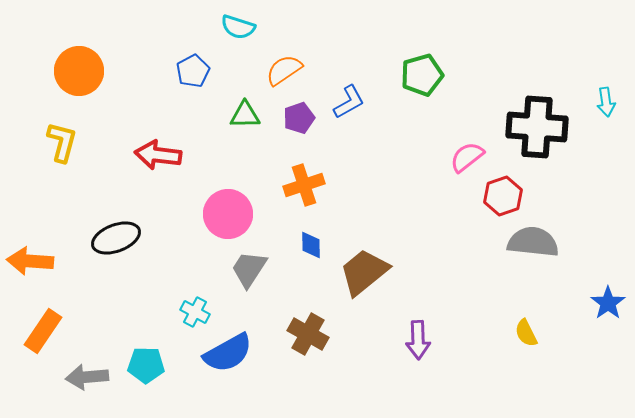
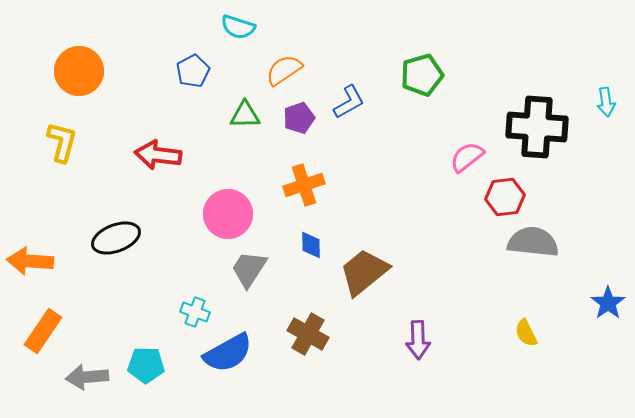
red hexagon: moved 2 px right, 1 px down; rotated 12 degrees clockwise
cyan cross: rotated 8 degrees counterclockwise
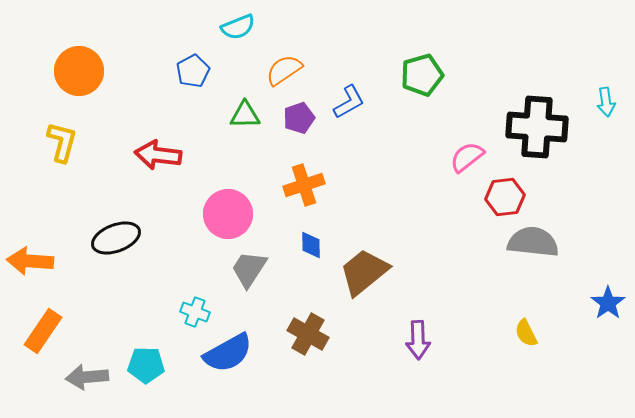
cyan semicircle: rotated 40 degrees counterclockwise
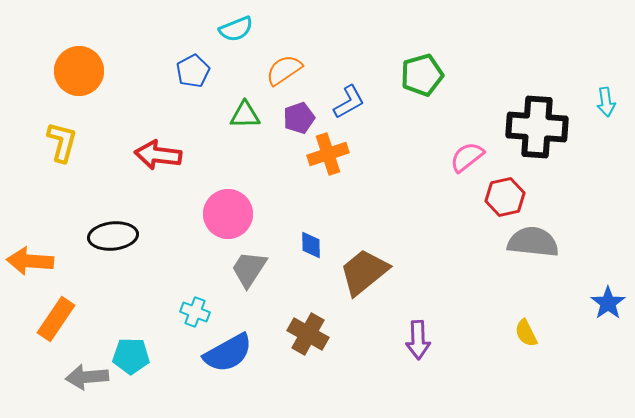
cyan semicircle: moved 2 px left, 2 px down
orange cross: moved 24 px right, 31 px up
red hexagon: rotated 6 degrees counterclockwise
black ellipse: moved 3 px left, 2 px up; rotated 15 degrees clockwise
orange rectangle: moved 13 px right, 12 px up
cyan pentagon: moved 15 px left, 9 px up
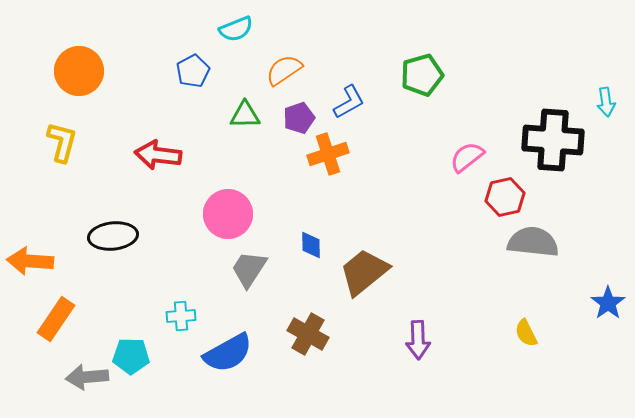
black cross: moved 16 px right, 13 px down
cyan cross: moved 14 px left, 4 px down; rotated 24 degrees counterclockwise
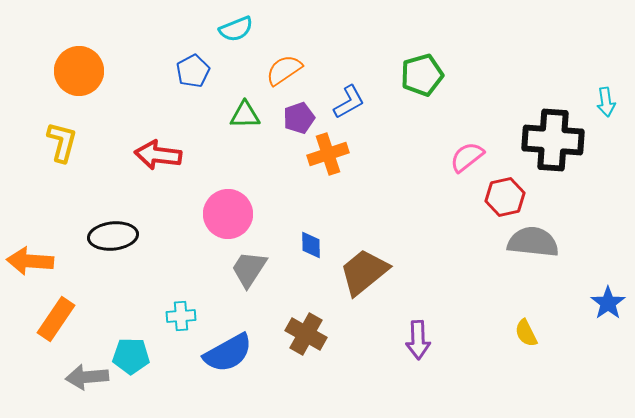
brown cross: moved 2 px left
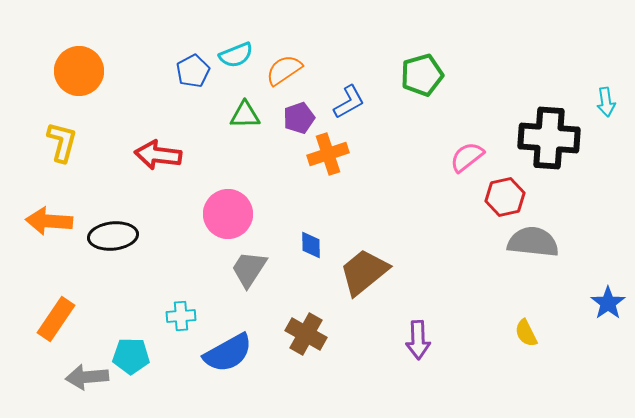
cyan semicircle: moved 26 px down
black cross: moved 4 px left, 2 px up
orange arrow: moved 19 px right, 40 px up
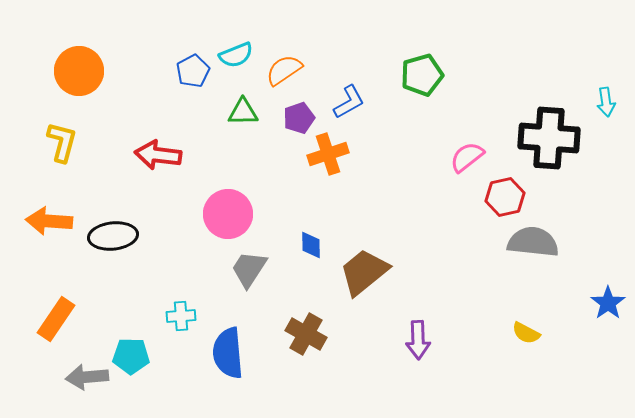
green triangle: moved 2 px left, 3 px up
yellow semicircle: rotated 36 degrees counterclockwise
blue semicircle: rotated 114 degrees clockwise
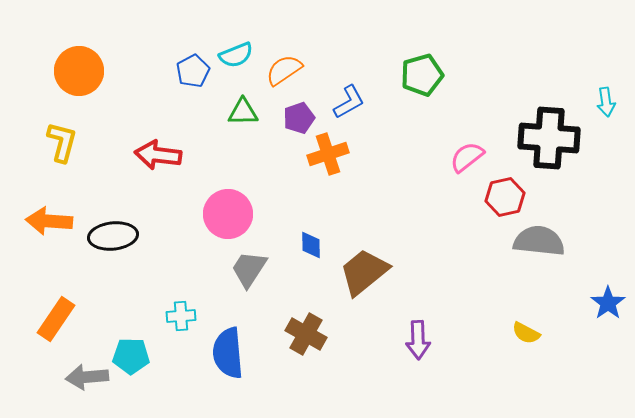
gray semicircle: moved 6 px right, 1 px up
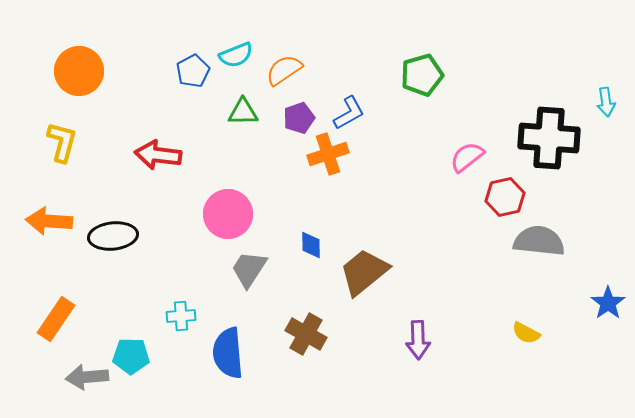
blue L-shape: moved 11 px down
